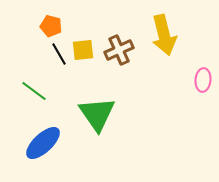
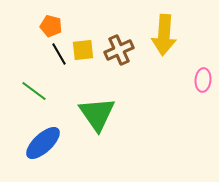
yellow arrow: rotated 18 degrees clockwise
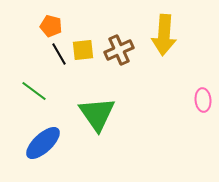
pink ellipse: moved 20 px down; rotated 10 degrees counterclockwise
